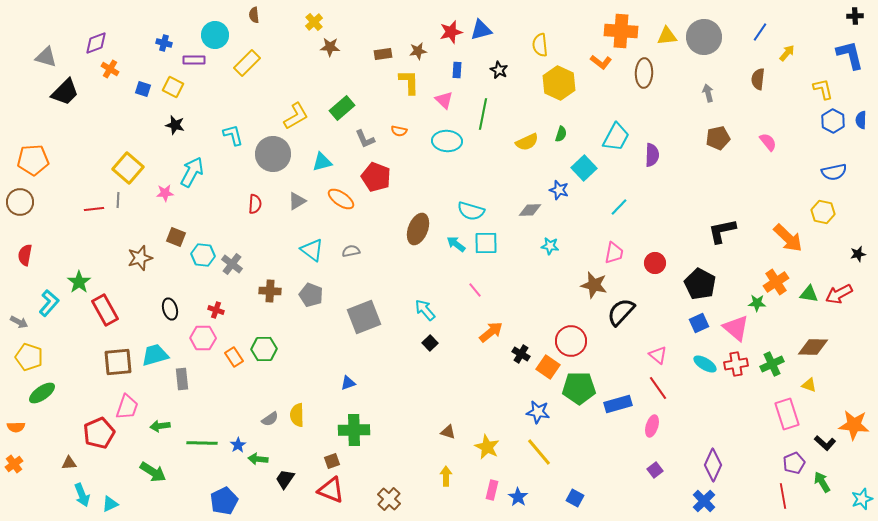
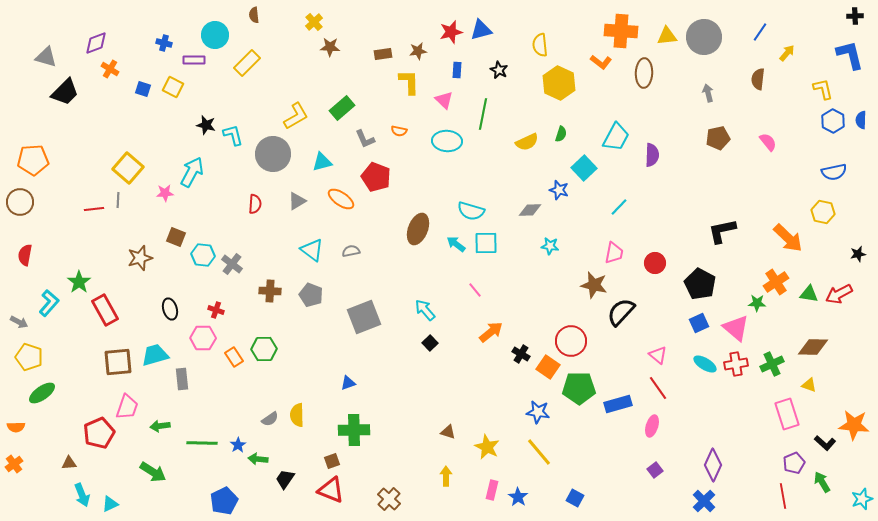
black star at (175, 125): moved 31 px right
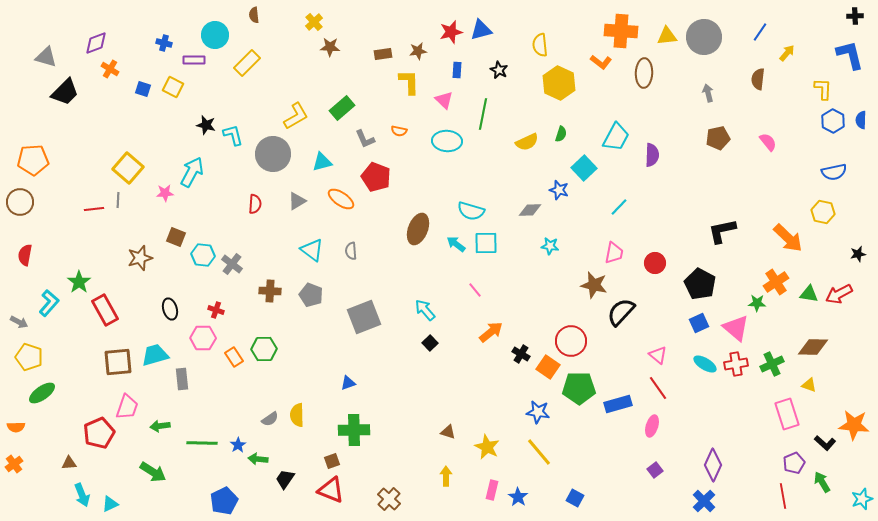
yellow L-shape at (823, 89): rotated 15 degrees clockwise
gray semicircle at (351, 251): rotated 84 degrees counterclockwise
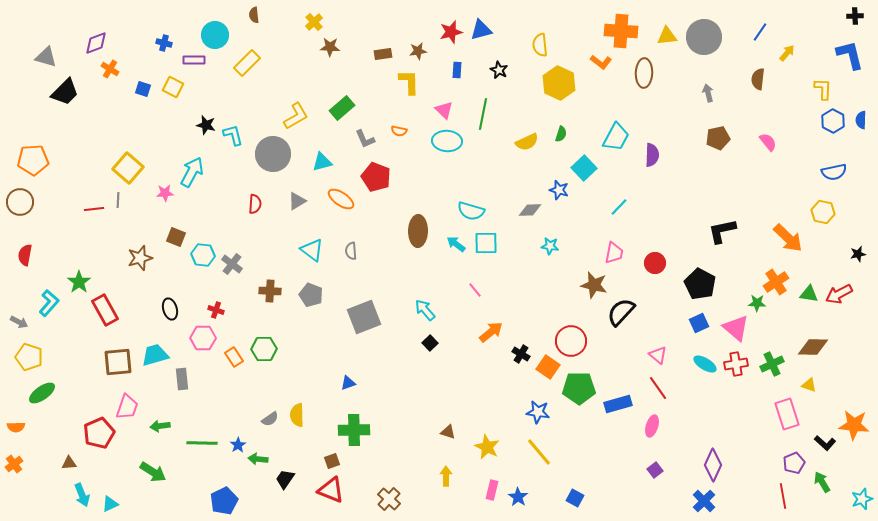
pink triangle at (444, 100): moved 10 px down
brown ellipse at (418, 229): moved 2 px down; rotated 20 degrees counterclockwise
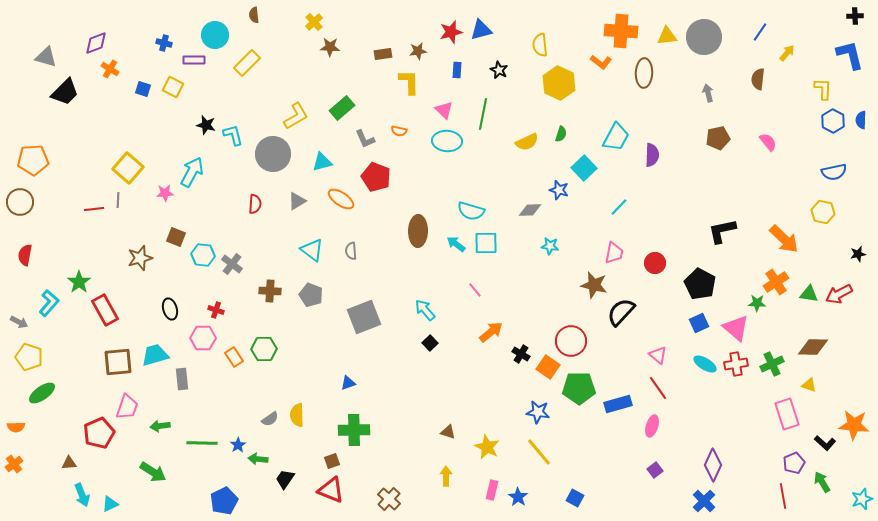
orange arrow at (788, 238): moved 4 px left, 1 px down
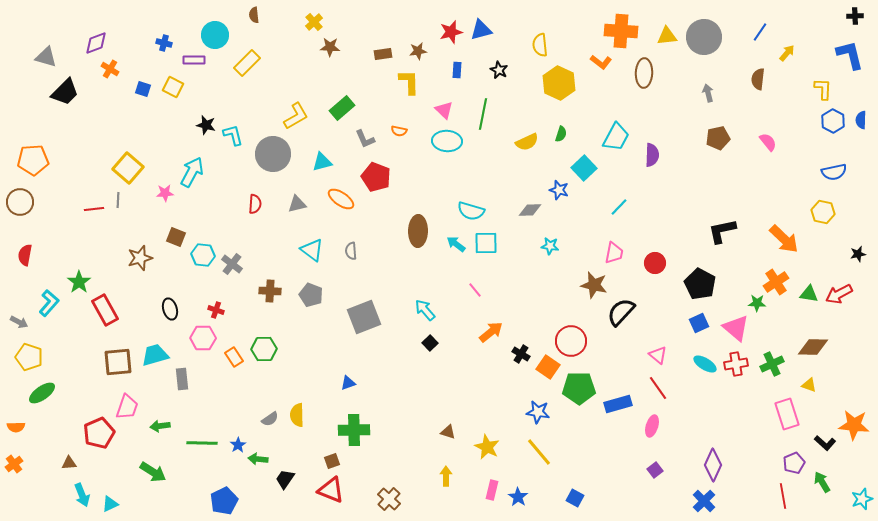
gray triangle at (297, 201): moved 3 px down; rotated 18 degrees clockwise
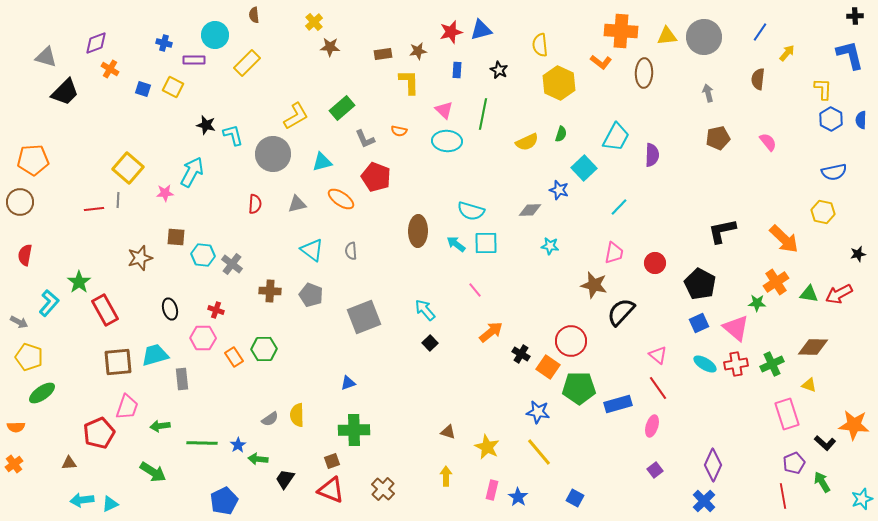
blue hexagon at (833, 121): moved 2 px left, 2 px up
brown square at (176, 237): rotated 18 degrees counterclockwise
cyan arrow at (82, 495): moved 5 px down; rotated 105 degrees clockwise
brown cross at (389, 499): moved 6 px left, 10 px up
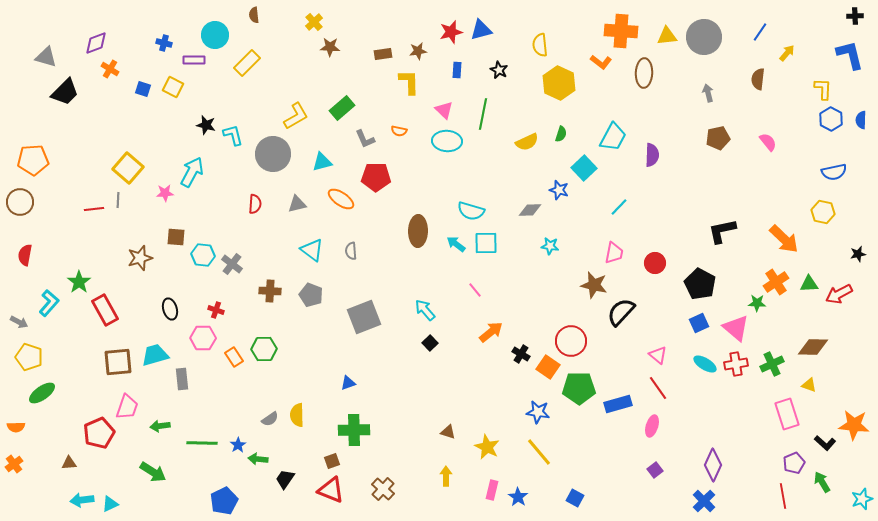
cyan trapezoid at (616, 137): moved 3 px left
red pentagon at (376, 177): rotated 20 degrees counterclockwise
green triangle at (809, 294): moved 10 px up; rotated 12 degrees counterclockwise
